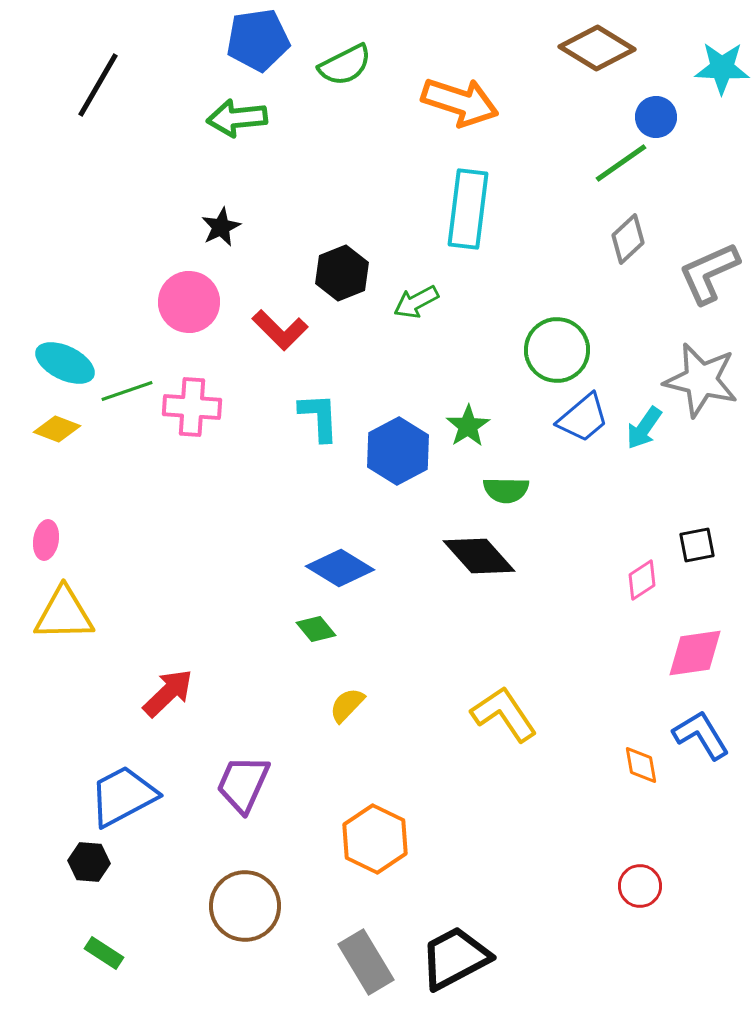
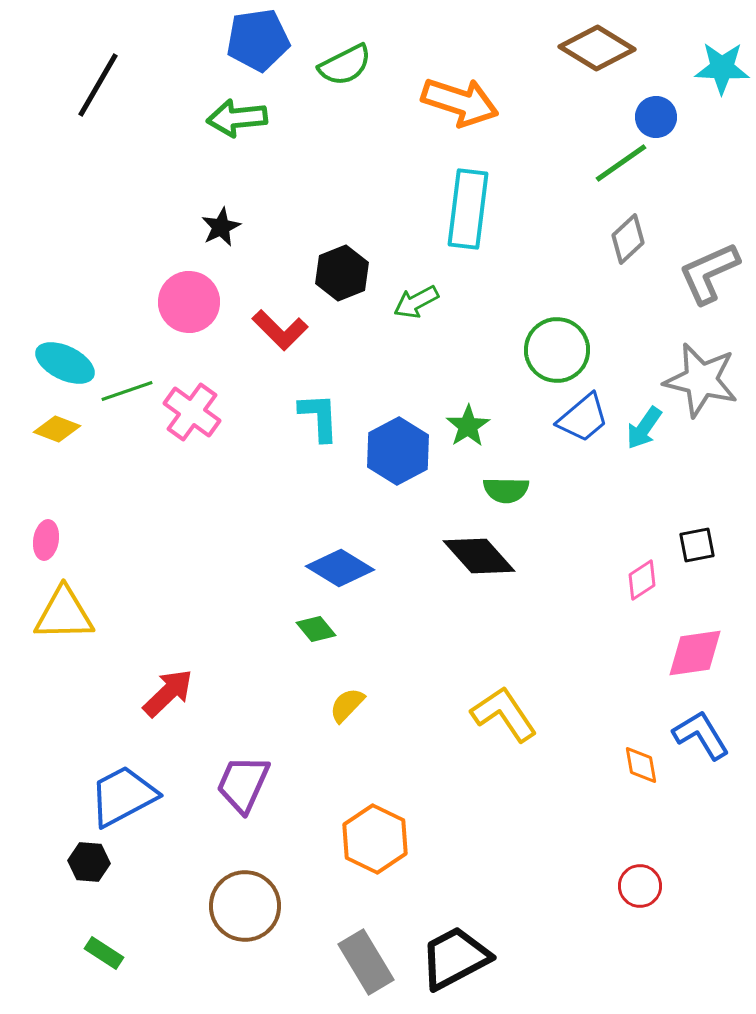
pink cross at (192, 407): moved 5 px down; rotated 32 degrees clockwise
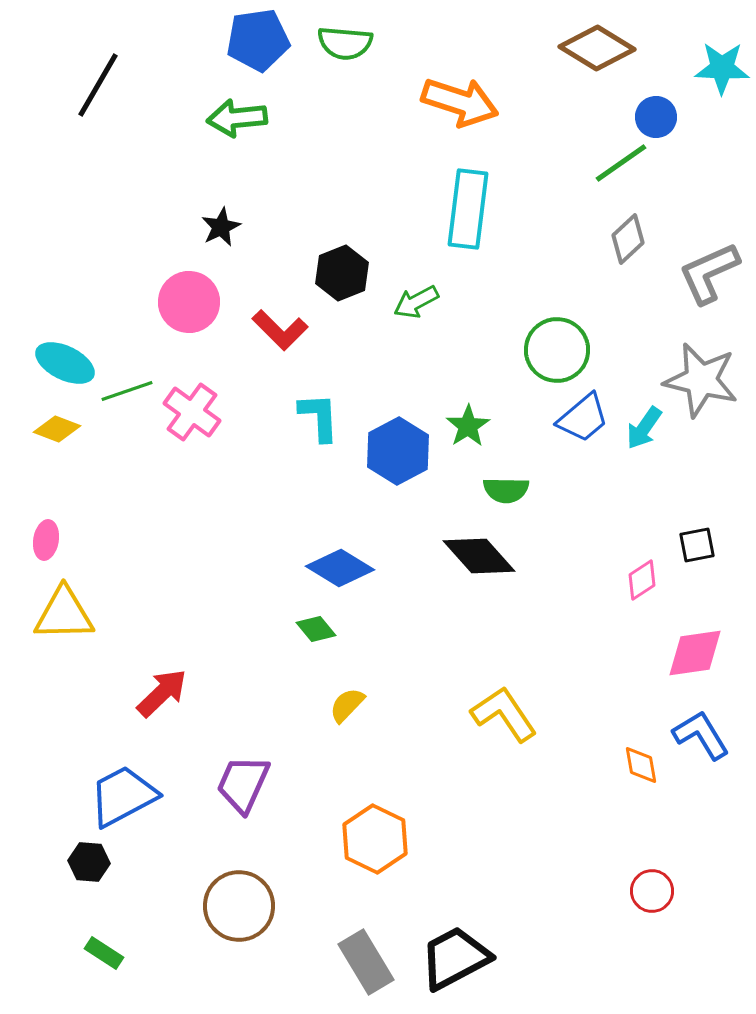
green semicircle at (345, 65): moved 22 px up; rotated 32 degrees clockwise
red arrow at (168, 693): moved 6 px left
red circle at (640, 886): moved 12 px right, 5 px down
brown circle at (245, 906): moved 6 px left
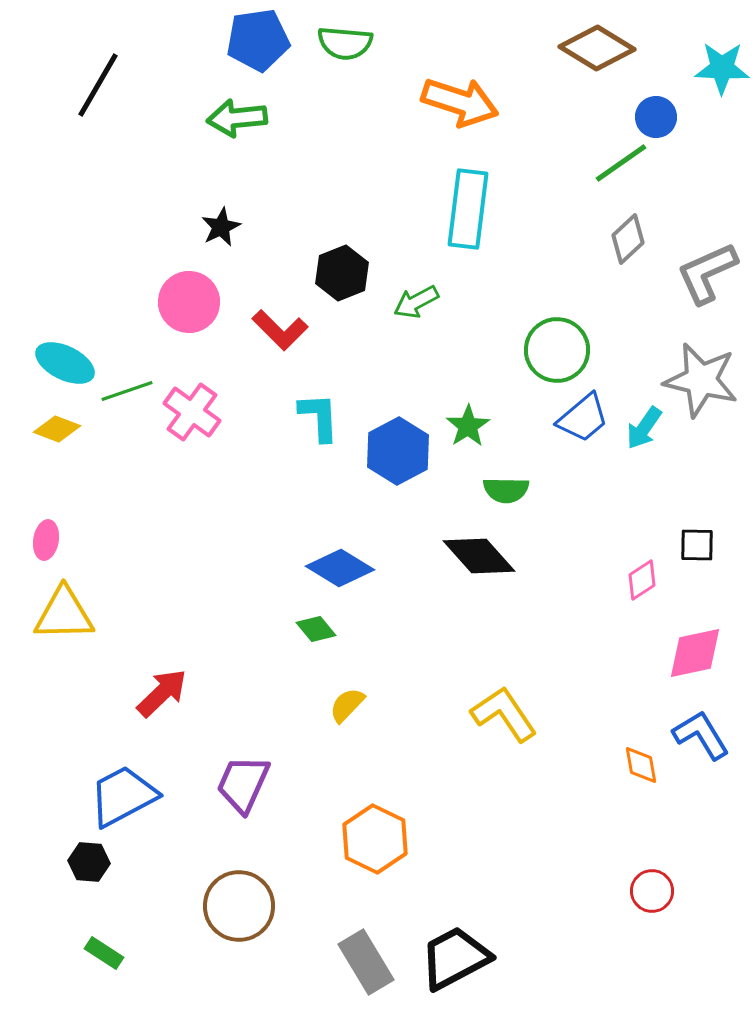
gray L-shape at (709, 273): moved 2 px left
black square at (697, 545): rotated 12 degrees clockwise
pink diamond at (695, 653): rotated 4 degrees counterclockwise
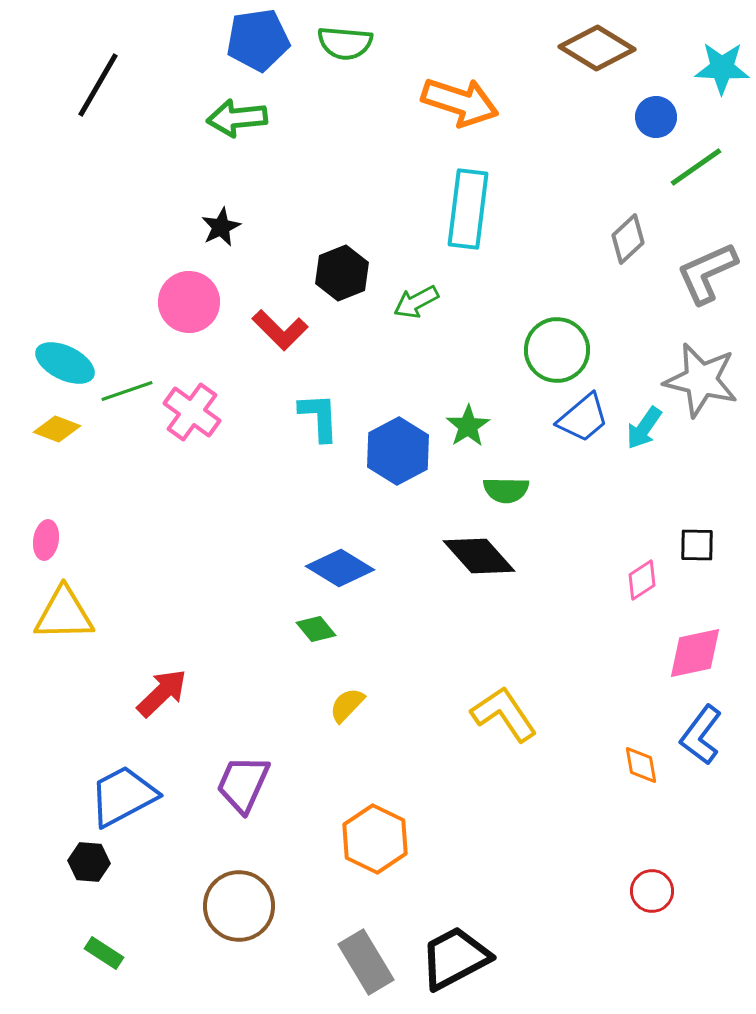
green line at (621, 163): moved 75 px right, 4 px down
blue L-shape at (701, 735): rotated 112 degrees counterclockwise
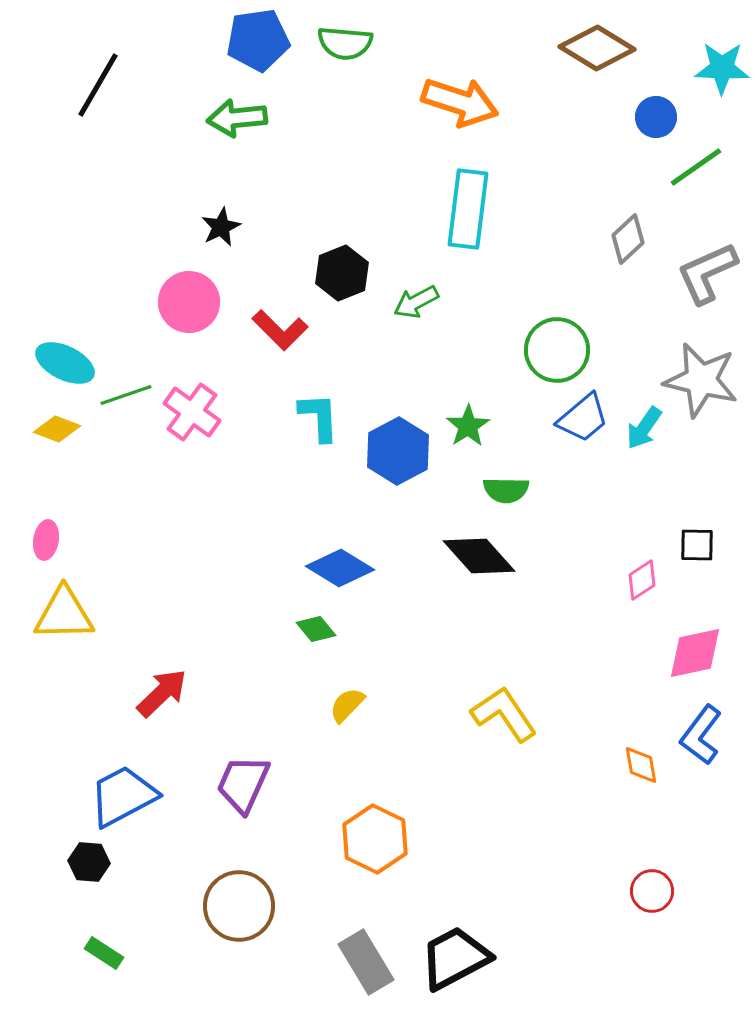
green line at (127, 391): moved 1 px left, 4 px down
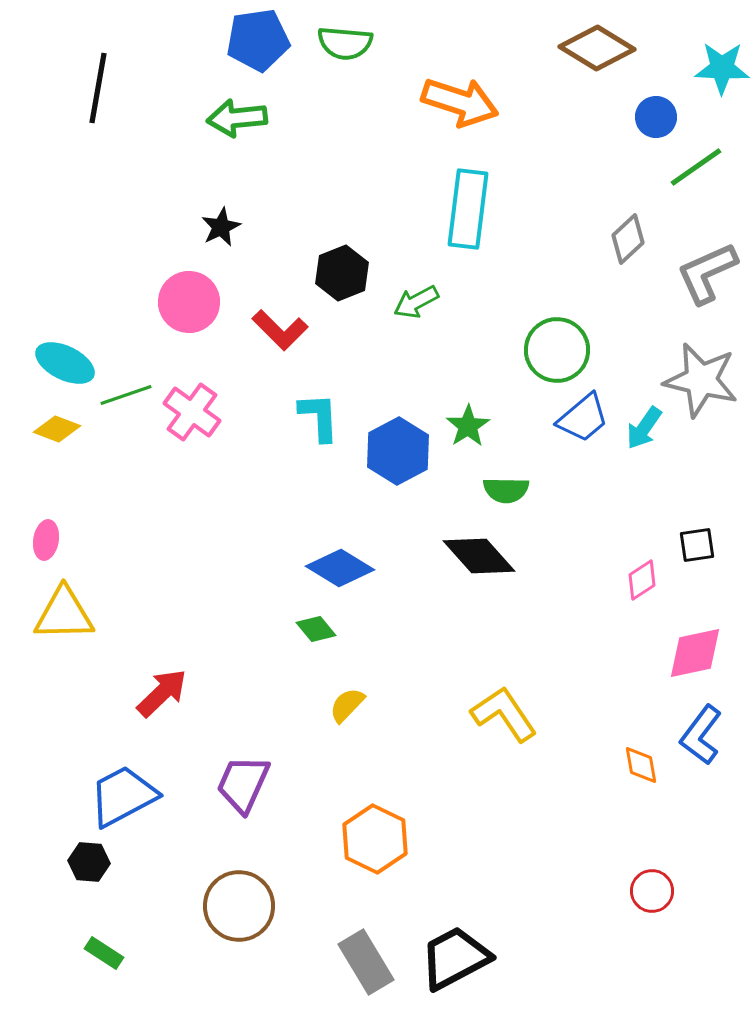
black line at (98, 85): moved 3 px down; rotated 20 degrees counterclockwise
black square at (697, 545): rotated 9 degrees counterclockwise
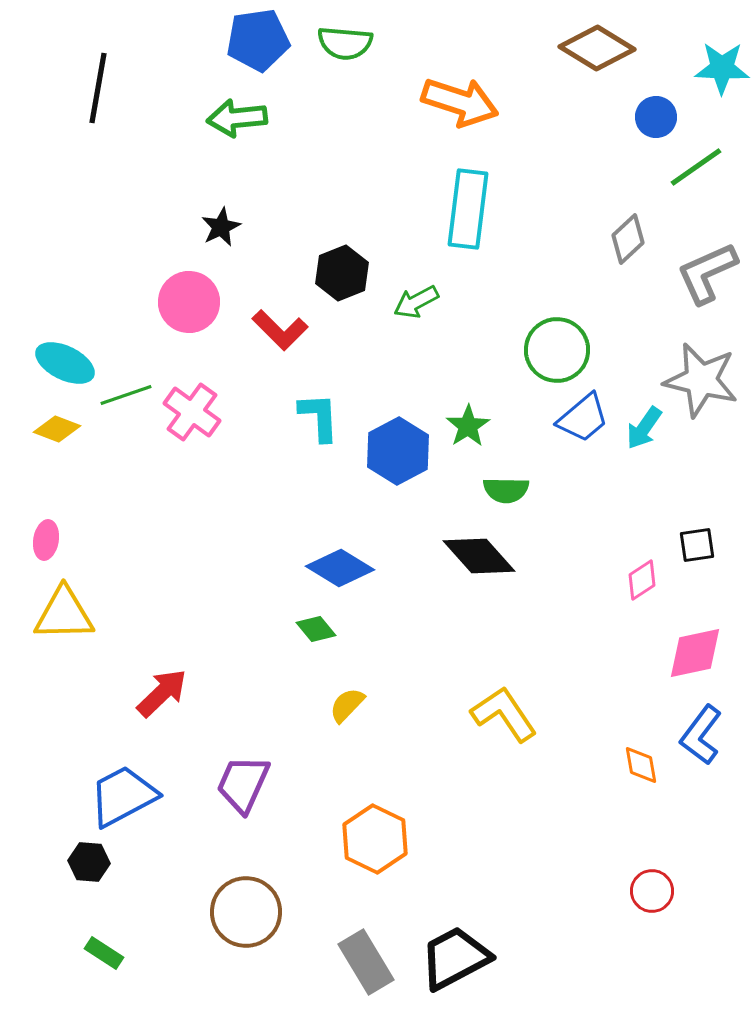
brown circle at (239, 906): moved 7 px right, 6 px down
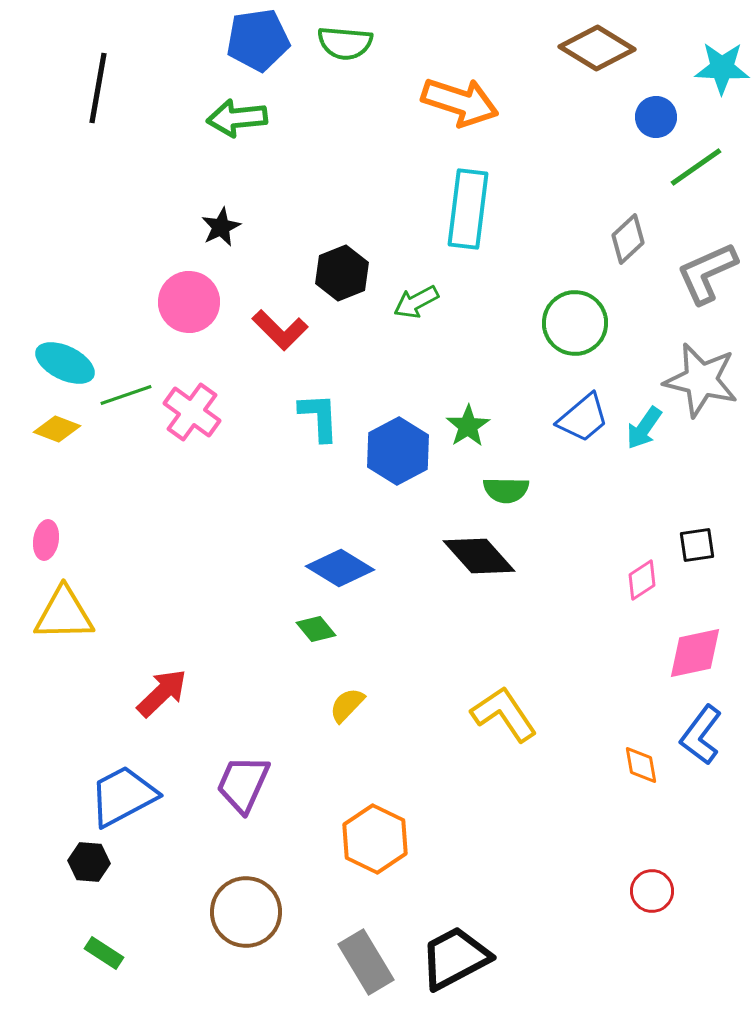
green circle at (557, 350): moved 18 px right, 27 px up
